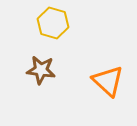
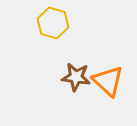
brown star: moved 35 px right, 7 px down
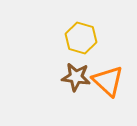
yellow hexagon: moved 28 px right, 15 px down
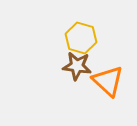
brown star: moved 1 px right, 11 px up
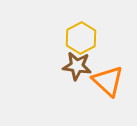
yellow hexagon: rotated 16 degrees clockwise
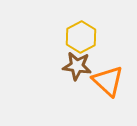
yellow hexagon: moved 1 px up
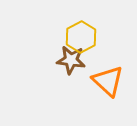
brown star: moved 6 px left, 6 px up
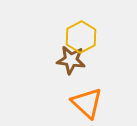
orange triangle: moved 21 px left, 22 px down
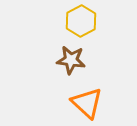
yellow hexagon: moved 16 px up
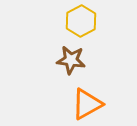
orange triangle: moved 1 px down; rotated 48 degrees clockwise
